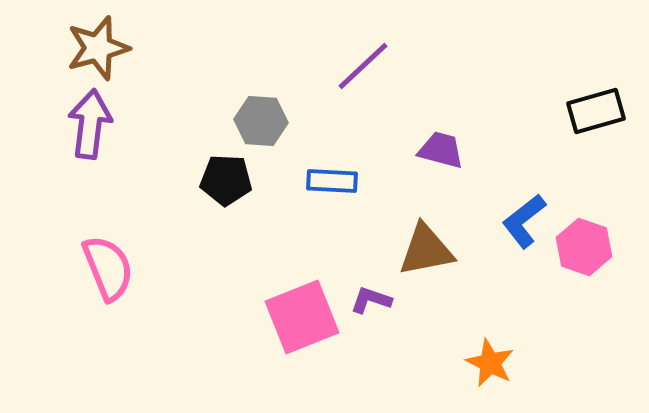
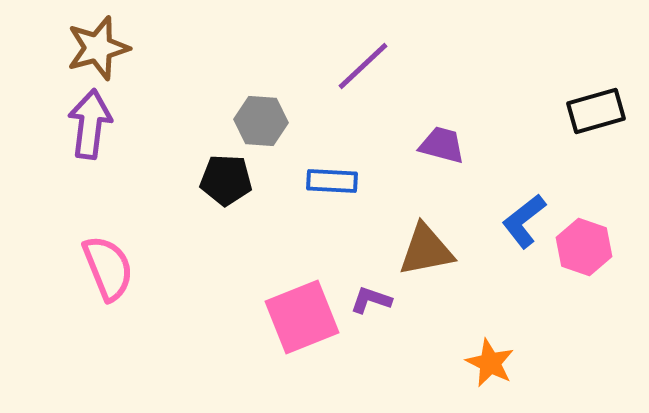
purple trapezoid: moved 1 px right, 5 px up
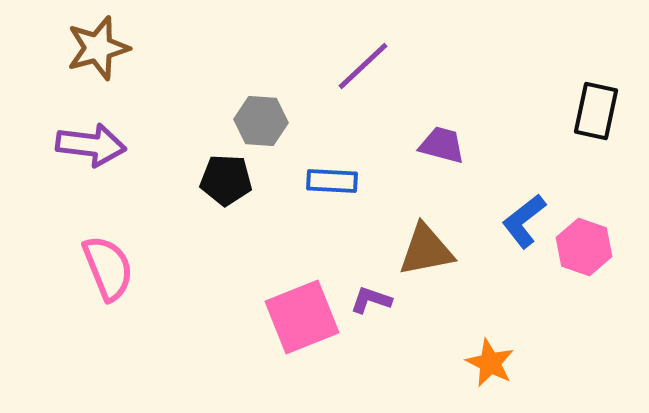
black rectangle: rotated 62 degrees counterclockwise
purple arrow: moved 1 px right, 21 px down; rotated 90 degrees clockwise
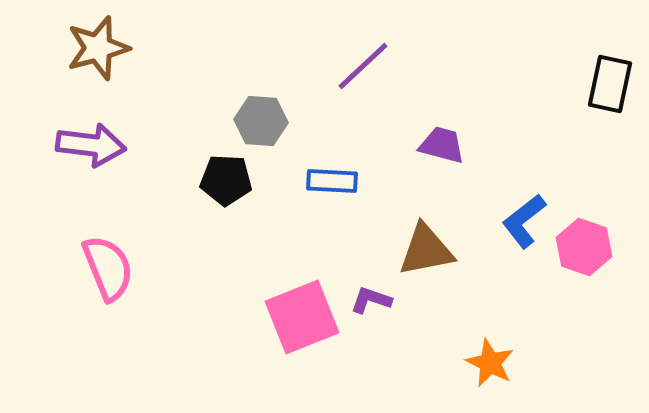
black rectangle: moved 14 px right, 27 px up
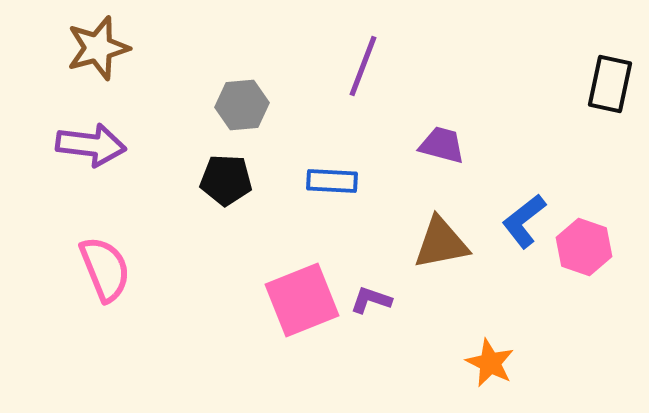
purple line: rotated 26 degrees counterclockwise
gray hexagon: moved 19 px left, 16 px up; rotated 9 degrees counterclockwise
brown triangle: moved 15 px right, 7 px up
pink semicircle: moved 3 px left, 1 px down
pink square: moved 17 px up
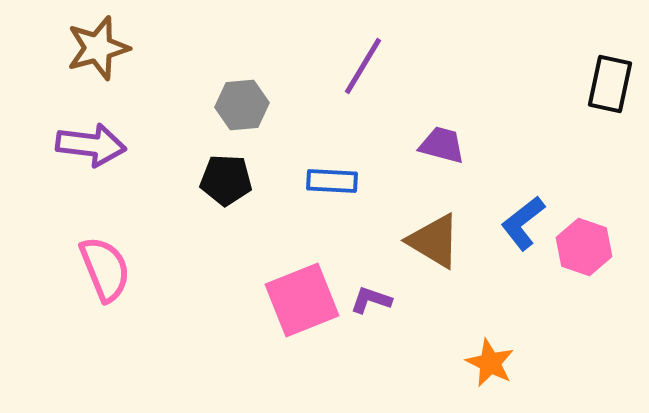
purple line: rotated 10 degrees clockwise
blue L-shape: moved 1 px left, 2 px down
brown triangle: moved 7 px left, 2 px up; rotated 42 degrees clockwise
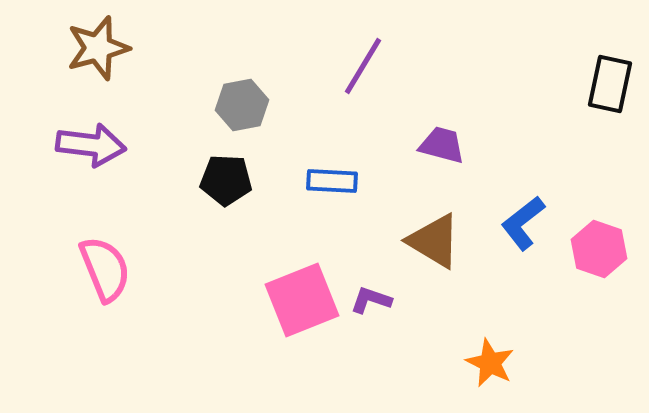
gray hexagon: rotated 6 degrees counterclockwise
pink hexagon: moved 15 px right, 2 px down
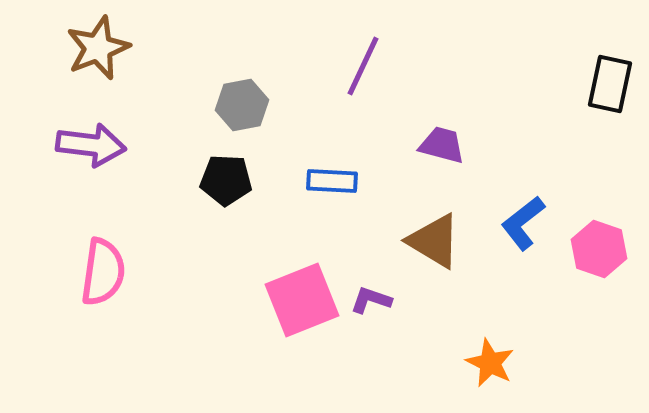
brown star: rotated 6 degrees counterclockwise
purple line: rotated 6 degrees counterclockwise
pink semicircle: moved 2 px left, 3 px down; rotated 30 degrees clockwise
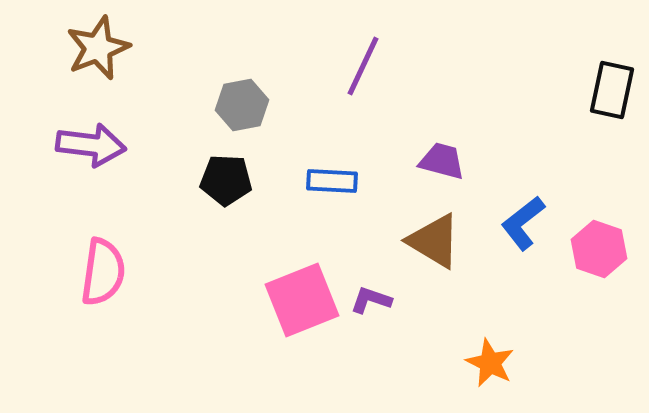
black rectangle: moved 2 px right, 6 px down
purple trapezoid: moved 16 px down
